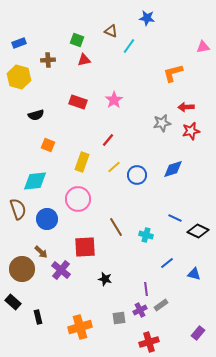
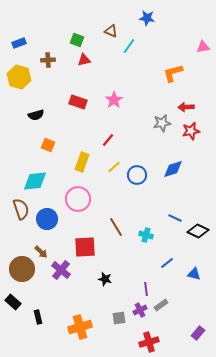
brown semicircle at (18, 209): moved 3 px right
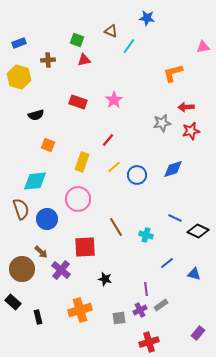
orange cross at (80, 327): moved 17 px up
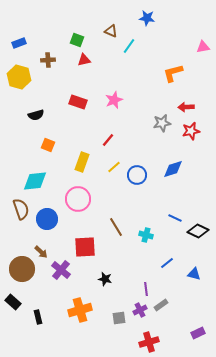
pink star at (114, 100): rotated 12 degrees clockwise
purple rectangle at (198, 333): rotated 24 degrees clockwise
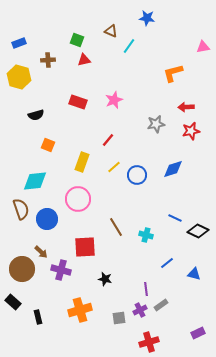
gray star at (162, 123): moved 6 px left, 1 px down
purple cross at (61, 270): rotated 24 degrees counterclockwise
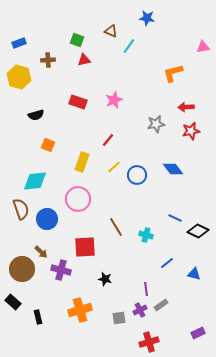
blue diamond at (173, 169): rotated 70 degrees clockwise
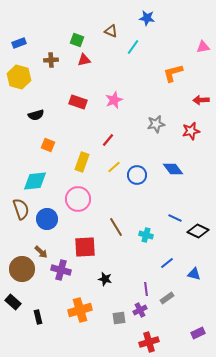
cyan line at (129, 46): moved 4 px right, 1 px down
brown cross at (48, 60): moved 3 px right
red arrow at (186, 107): moved 15 px right, 7 px up
gray rectangle at (161, 305): moved 6 px right, 7 px up
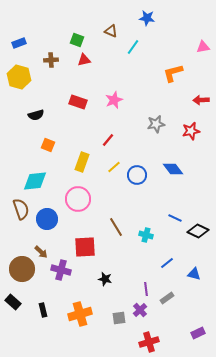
orange cross at (80, 310): moved 4 px down
purple cross at (140, 310): rotated 16 degrees counterclockwise
black rectangle at (38, 317): moved 5 px right, 7 px up
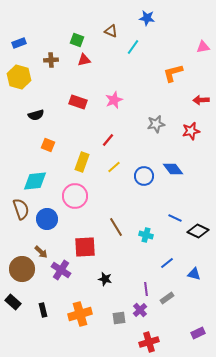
blue circle at (137, 175): moved 7 px right, 1 px down
pink circle at (78, 199): moved 3 px left, 3 px up
purple cross at (61, 270): rotated 18 degrees clockwise
